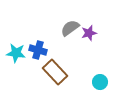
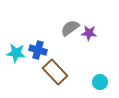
purple star: rotated 21 degrees clockwise
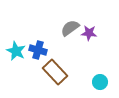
cyan star: moved 2 px up; rotated 18 degrees clockwise
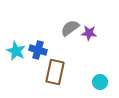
brown rectangle: rotated 55 degrees clockwise
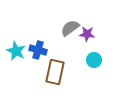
purple star: moved 2 px left, 1 px down
cyan circle: moved 6 px left, 22 px up
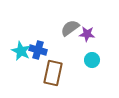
cyan star: moved 5 px right
cyan circle: moved 2 px left
brown rectangle: moved 2 px left, 1 px down
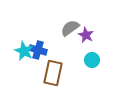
purple star: moved 1 px left, 1 px down; rotated 21 degrees clockwise
cyan star: moved 3 px right
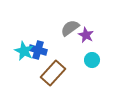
brown rectangle: rotated 30 degrees clockwise
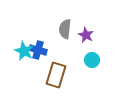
gray semicircle: moved 5 px left, 1 px down; rotated 48 degrees counterclockwise
brown rectangle: moved 3 px right, 2 px down; rotated 25 degrees counterclockwise
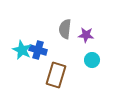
purple star: rotated 21 degrees counterclockwise
cyan star: moved 2 px left, 1 px up
